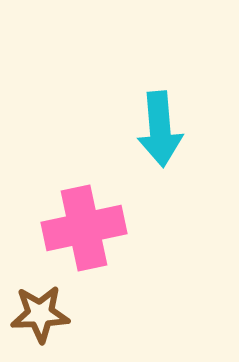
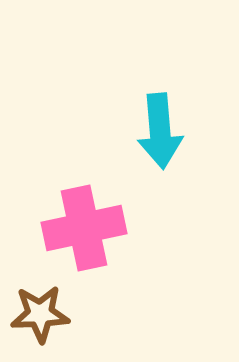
cyan arrow: moved 2 px down
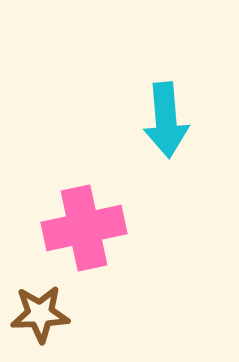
cyan arrow: moved 6 px right, 11 px up
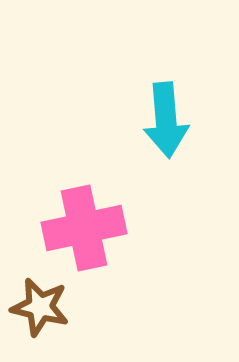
brown star: moved 7 px up; rotated 16 degrees clockwise
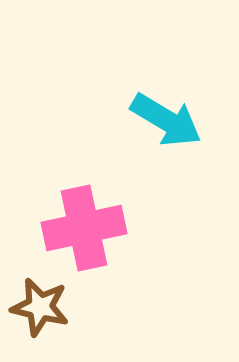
cyan arrow: rotated 54 degrees counterclockwise
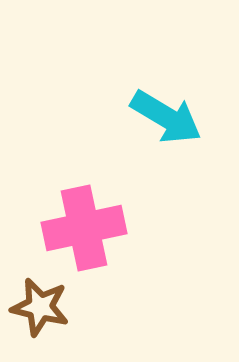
cyan arrow: moved 3 px up
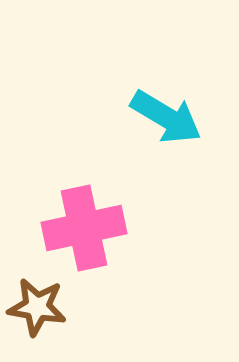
brown star: moved 3 px left; rotated 4 degrees counterclockwise
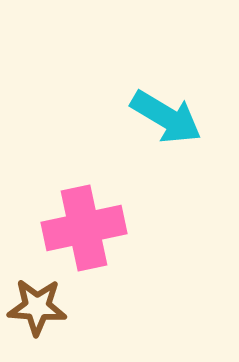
brown star: rotated 6 degrees counterclockwise
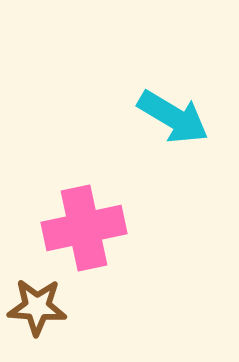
cyan arrow: moved 7 px right
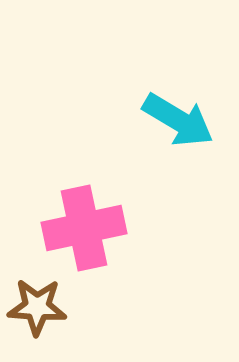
cyan arrow: moved 5 px right, 3 px down
